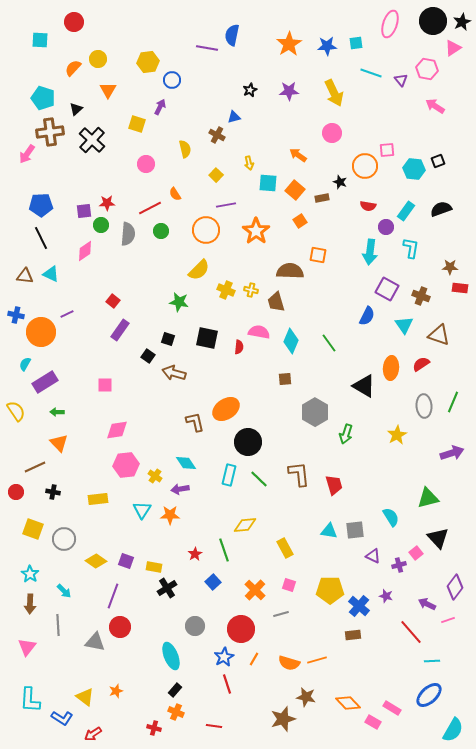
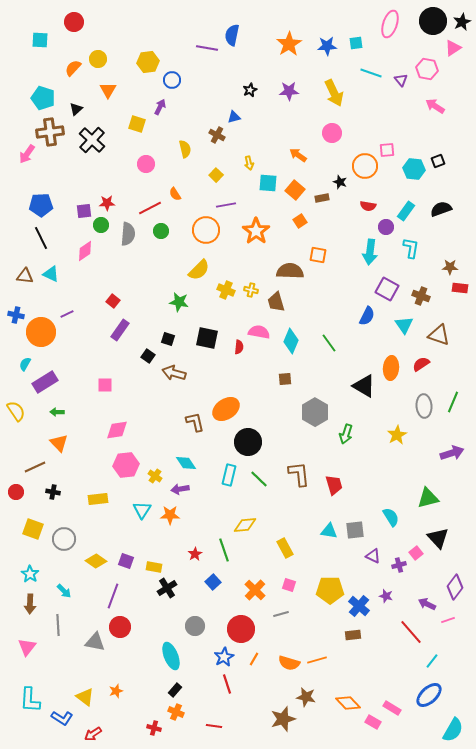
cyan line at (432, 661): rotated 49 degrees counterclockwise
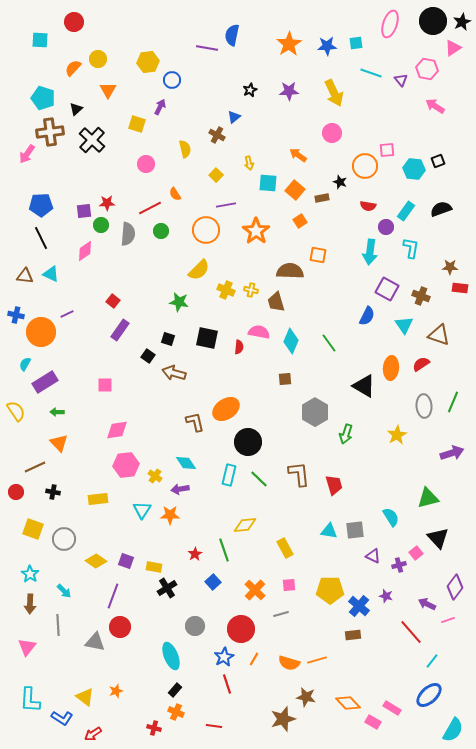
blue triangle at (234, 117): rotated 24 degrees counterclockwise
pink square at (289, 585): rotated 24 degrees counterclockwise
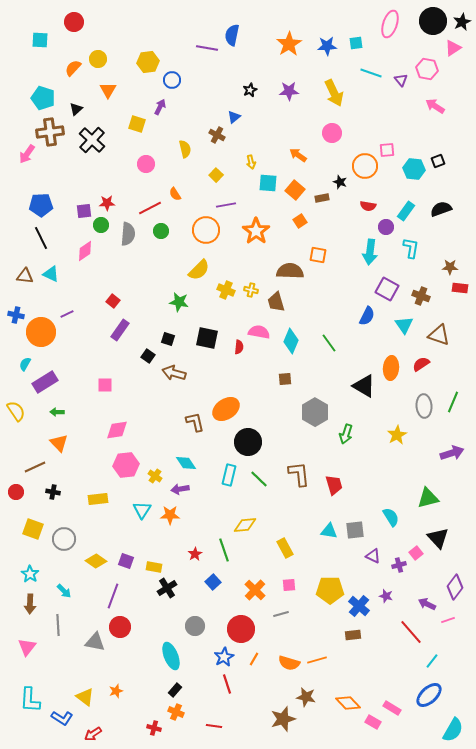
yellow arrow at (249, 163): moved 2 px right, 1 px up
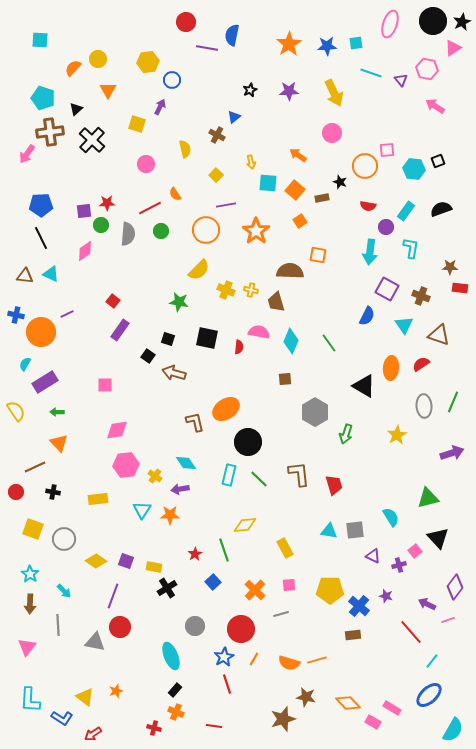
red circle at (74, 22): moved 112 px right
pink square at (416, 553): moved 1 px left, 2 px up
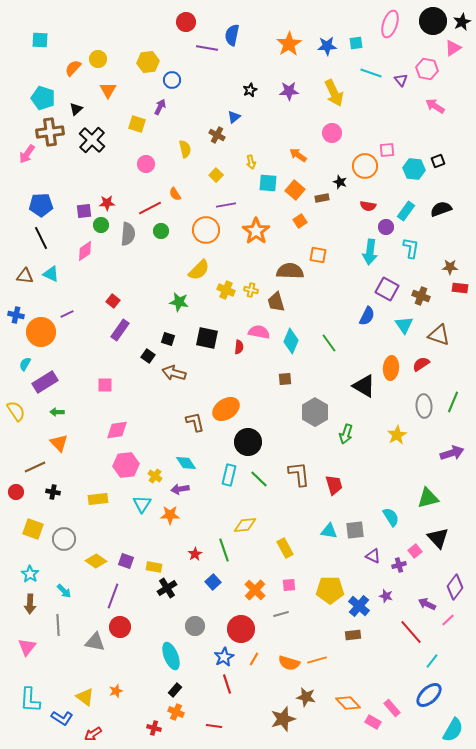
cyan triangle at (142, 510): moved 6 px up
pink line at (448, 620): rotated 24 degrees counterclockwise
pink rectangle at (392, 708): rotated 18 degrees clockwise
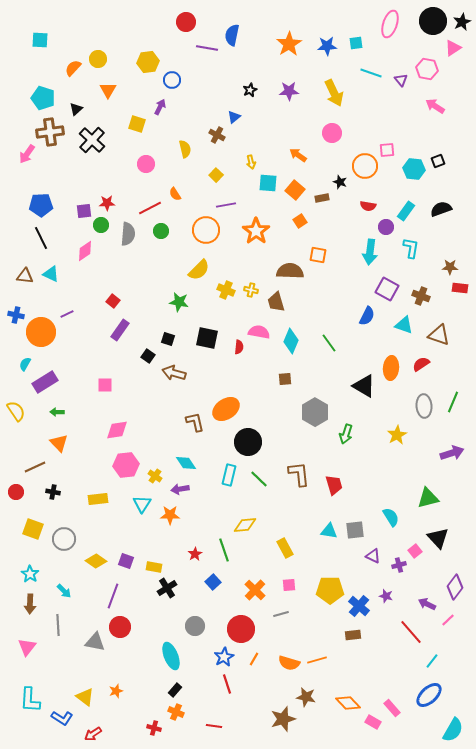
cyan triangle at (404, 325): rotated 36 degrees counterclockwise
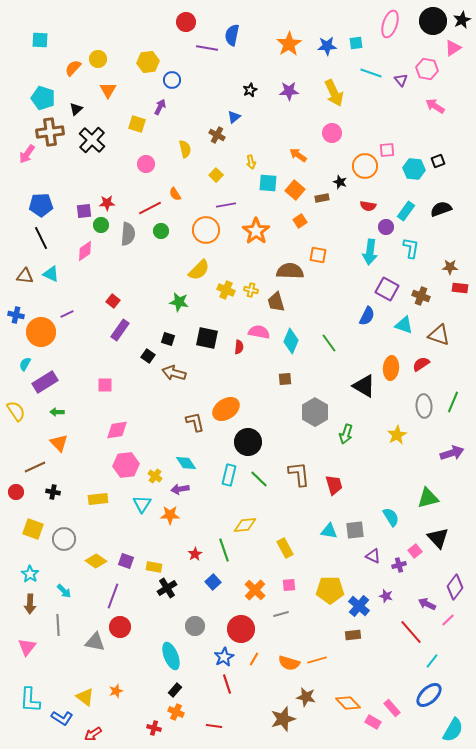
black star at (462, 22): moved 2 px up
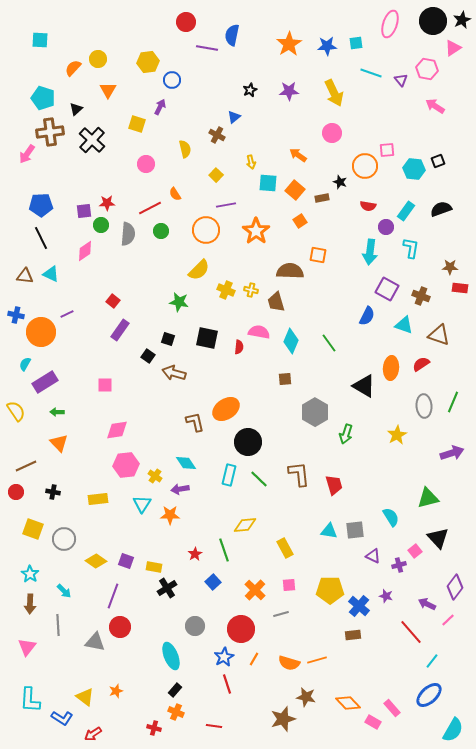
brown line at (35, 467): moved 9 px left, 1 px up
